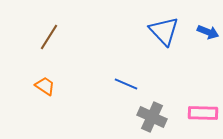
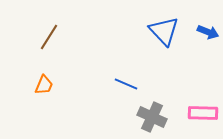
orange trapezoid: moved 1 px left, 1 px up; rotated 80 degrees clockwise
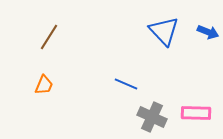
pink rectangle: moved 7 px left
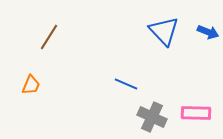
orange trapezoid: moved 13 px left
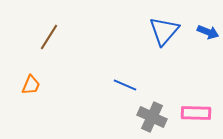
blue triangle: rotated 24 degrees clockwise
blue line: moved 1 px left, 1 px down
